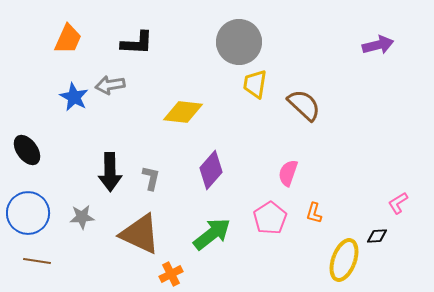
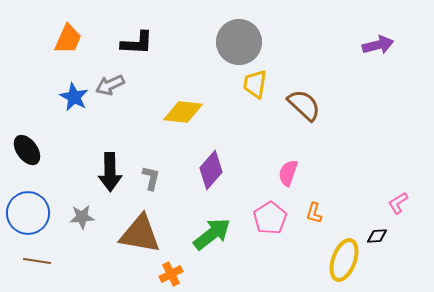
gray arrow: rotated 16 degrees counterclockwise
brown triangle: rotated 15 degrees counterclockwise
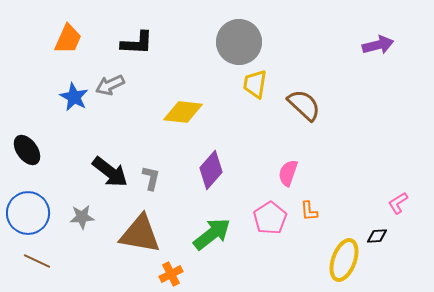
black arrow: rotated 51 degrees counterclockwise
orange L-shape: moved 5 px left, 2 px up; rotated 20 degrees counterclockwise
brown line: rotated 16 degrees clockwise
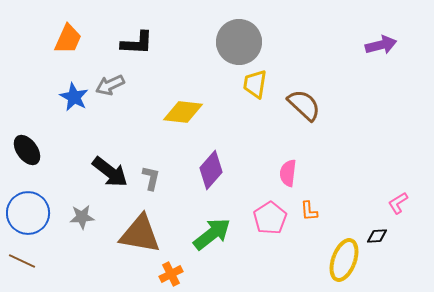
purple arrow: moved 3 px right
pink semicircle: rotated 12 degrees counterclockwise
brown line: moved 15 px left
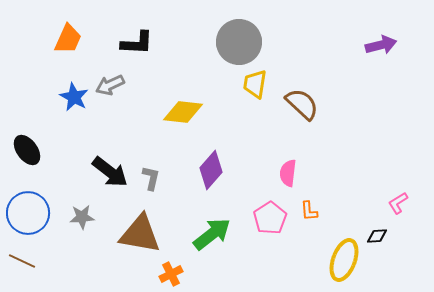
brown semicircle: moved 2 px left, 1 px up
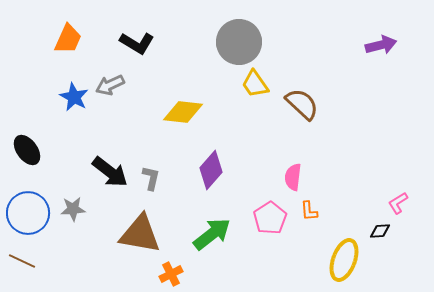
black L-shape: rotated 28 degrees clockwise
yellow trapezoid: rotated 44 degrees counterclockwise
pink semicircle: moved 5 px right, 4 px down
gray star: moved 9 px left, 8 px up
black diamond: moved 3 px right, 5 px up
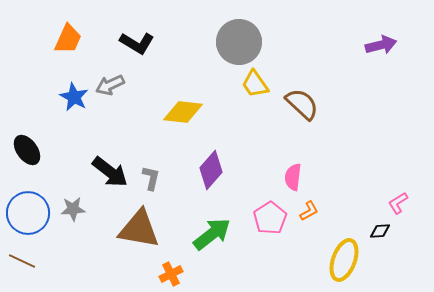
orange L-shape: rotated 115 degrees counterclockwise
brown triangle: moved 1 px left, 5 px up
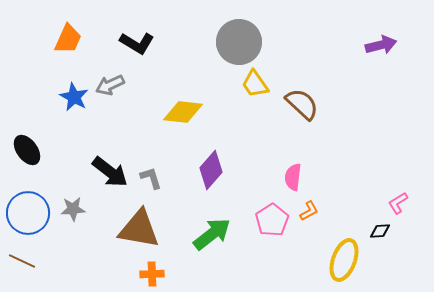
gray L-shape: rotated 30 degrees counterclockwise
pink pentagon: moved 2 px right, 2 px down
orange cross: moved 19 px left; rotated 25 degrees clockwise
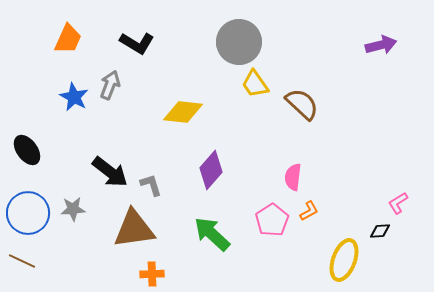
gray arrow: rotated 136 degrees clockwise
gray L-shape: moved 7 px down
brown triangle: moved 5 px left; rotated 18 degrees counterclockwise
green arrow: rotated 99 degrees counterclockwise
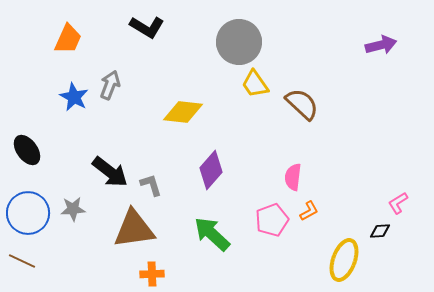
black L-shape: moved 10 px right, 16 px up
pink pentagon: rotated 12 degrees clockwise
